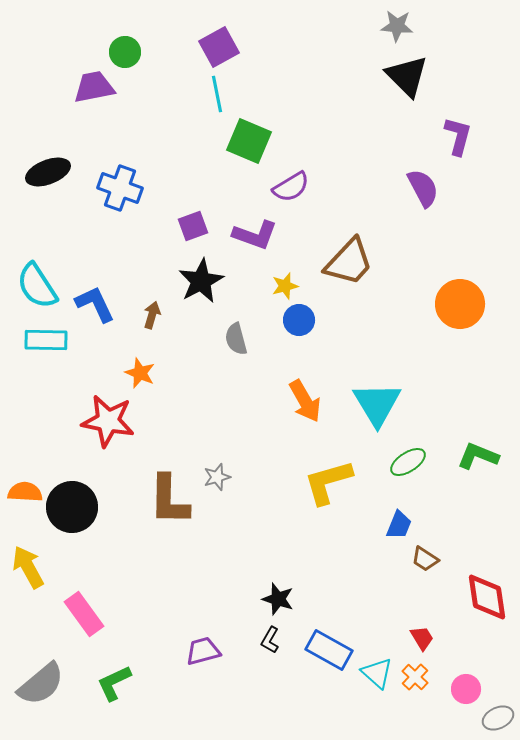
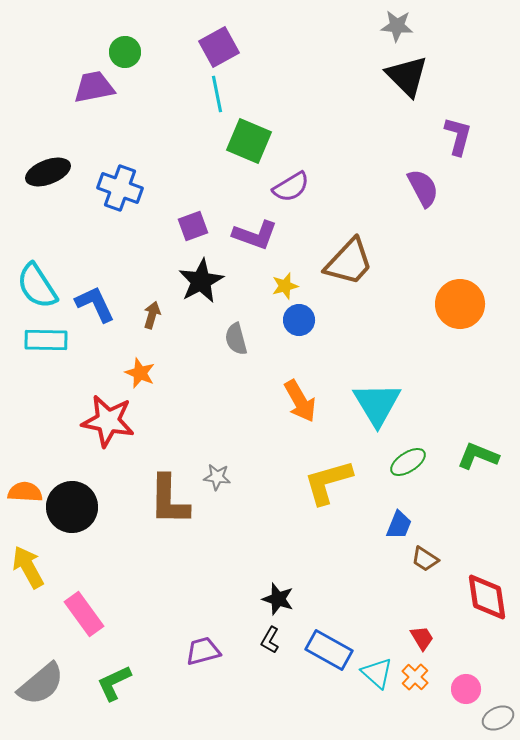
orange arrow at (305, 401): moved 5 px left
gray star at (217, 477): rotated 24 degrees clockwise
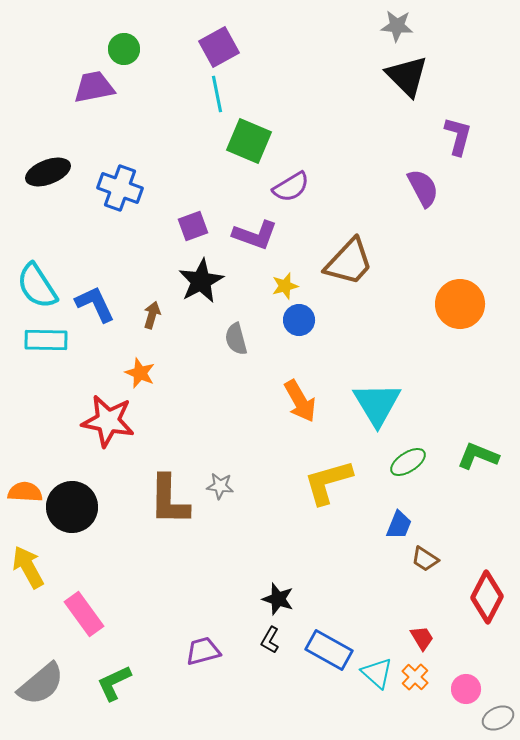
green circle at (125, 52): moved 1 px left, 3 px up
gray star at (217, 477): moved 3 px right, 9 px down
red diamond at (487, 597): rotated 36 degrees clockwise
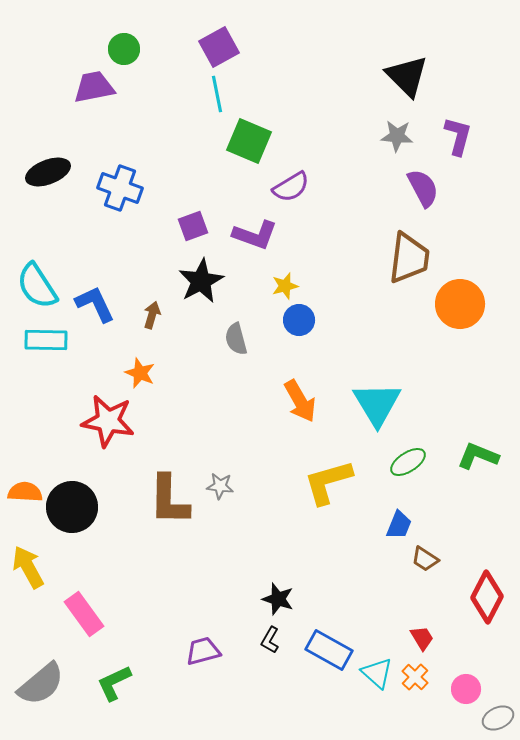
gray star at (397, 26): moved 110 px down
brown trapezoid at (349, 262): moved 60 px right, 4 px up; rotated 36 degrees counterclockwise
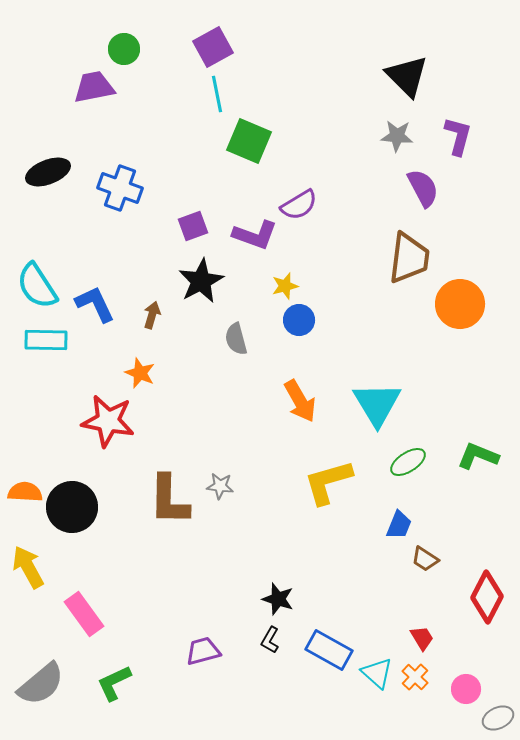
purple square at (219, 47): moved 6 px left
purple semicircle at (291, 187): moved 8 px right, 18 px down
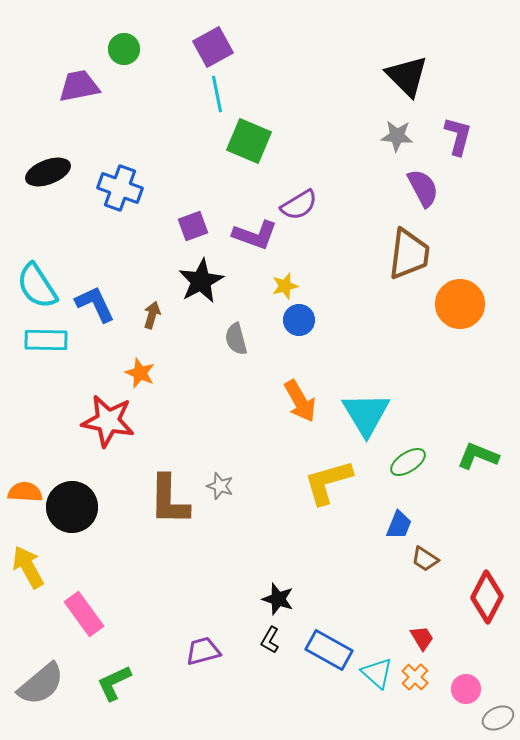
purple trapezoid at (94, 87): moved 15 px left, 1 px up
brown trapezoid at (409, 258): moved 4 px up
cyan triangle at (377, 404): moved 11 px left, 10 px down
gray star at (220, 486): rotated 12 degrees clockwise
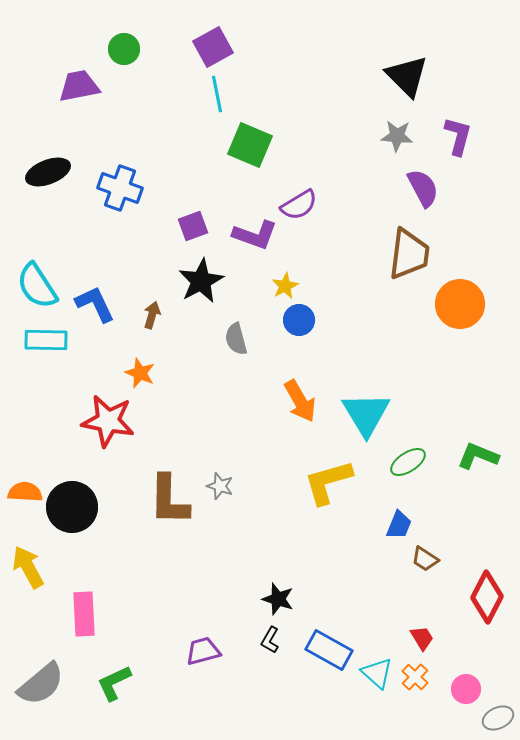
green square at (249, 141): moved 1 px right, 4 px down
yellow star at (285, 286): rotated 12 degrees counterclockwise
pink rectangle at (84, 614): rotated 33 degrees clockwise
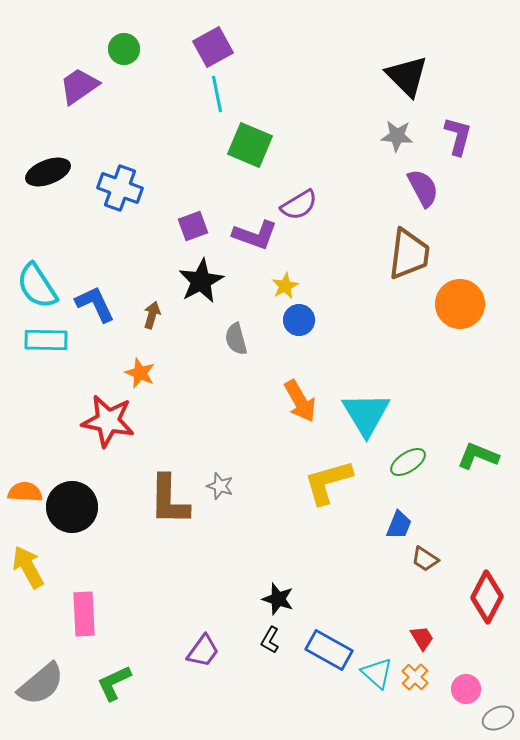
purple trapezoid at (79, 86): rotated 24 degrees counterclockwise
purple trapezoid at (203, 651): rotated 141 degrees clockwise
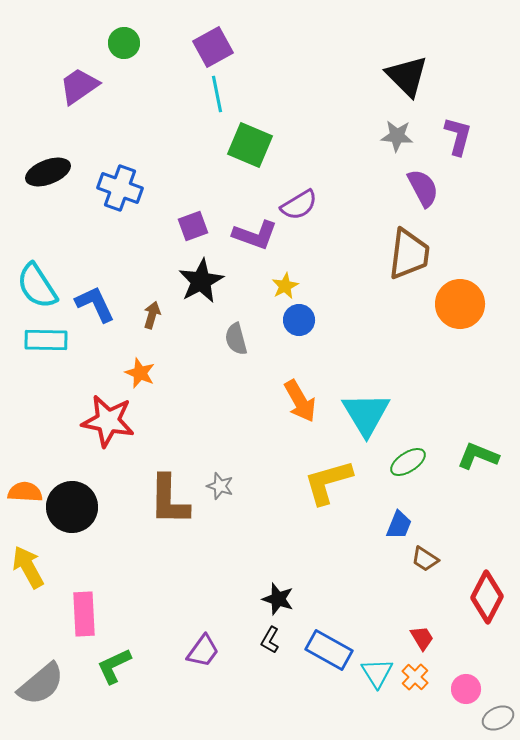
green circle at (124, 49): moved 6 px up
cyan triangle at (377, 673): rotated 16 degrees clockwise
green L-shape at (114, 683): moved 17 px up
